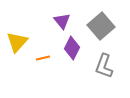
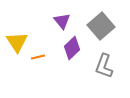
yellow triangle: rotated 15 degrees counterclockwise
purple diamond: rotated 20 degrees clockwise
orange line: moved 5 px left, 1 px up
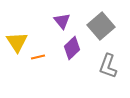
gray L-shape: moved 4 px right
